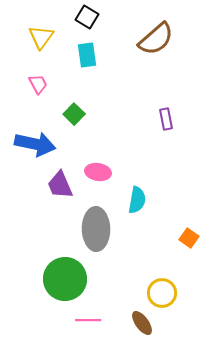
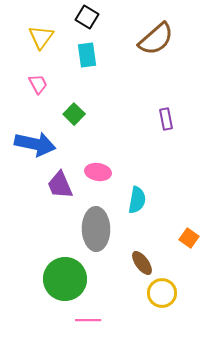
brown ellipse: moved 60 px up
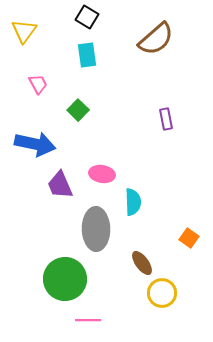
yellow triangle: moved 17 px left, 6 px up
green square: moved 4 px right, 4 px up
pink ellipse: moved 4 px right, 2 px down
cyan semicircle: moved 4 px left, 2 px down; rotated 12 degrees counterclockwise
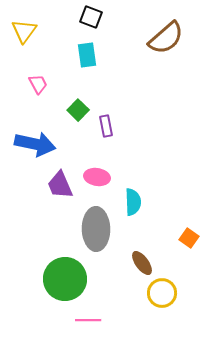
black square: moved 4 px right; rotated 10 degrees counterclockwise
brown semicircle: moved 10 px right, 1 px up
purple rectangle: moved 60 px left, 7 px down
pink ellipse: moved 5 px left, 3 px down
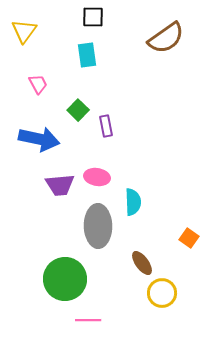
black square: moved 2 px right; rotated 20 degrees counterclockwise
brown semicircle: rotated 6 degrees clockwise
blue arrow: moved 4 px right, 5 px up
purple trapezoid: rotated 72 degrees counterclockwise
gray ellipse: moved 2 px right, 3 px up
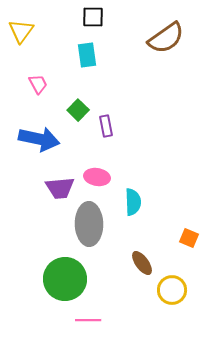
yellow triangle: moved 3 px left
purple trapezoid: moved 3 px down
gray ellipse: moved 9 px left, 2 px up
orange square: rotated 12 degrees counterclockwise
yellow circle: moved 10 px right, 3 px up
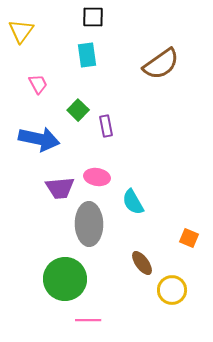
brown semicircle: moved 5 px left, 26 px down
cyan semicircle: rotated 152 degrees clockwise
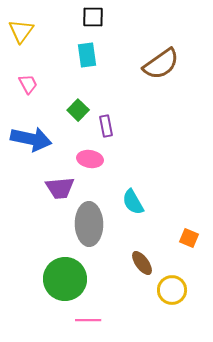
pink trapezoid: moved 10 px left
blue arrow: moved 8 px left
pink ellipse: moved 7 px left, 18 px up
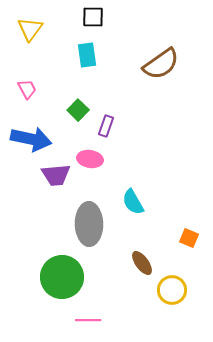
yellow triangle: moved 9 px right, 2 px up
pink trapezoid: moved 1 px left, 5 px down
purple rectangle: rotated 30 degrees clockwise
purple trapezoid: moved 4 px left, 13 px up
green circle: moved 3 px left, 2 px up
